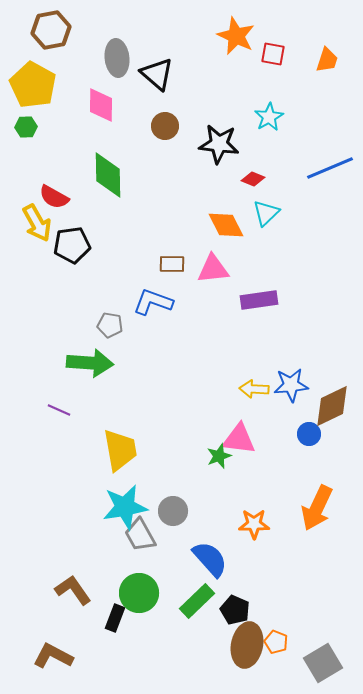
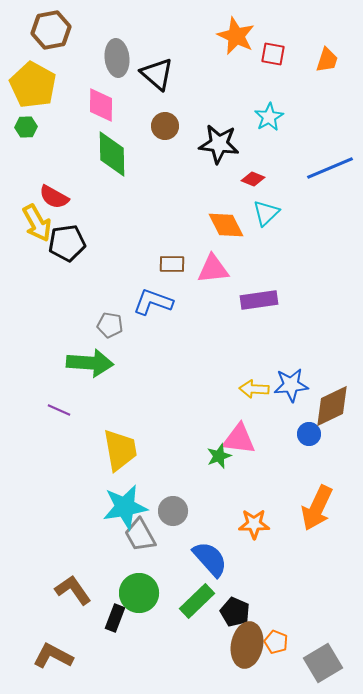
green diamond at (108, 175): moved 4 px right, 21 px up
black pentagon at (72, 245): moved 5 px left, 2 px up
black pentagon at (235, 610): moved 2 px down
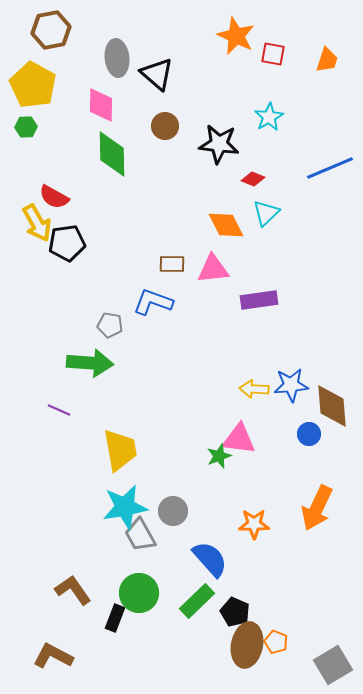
brown diamond at (332, 406): rotated 69 degrees counterclockwise
gray square at (323, 663): moved 10 px right, 2 px down
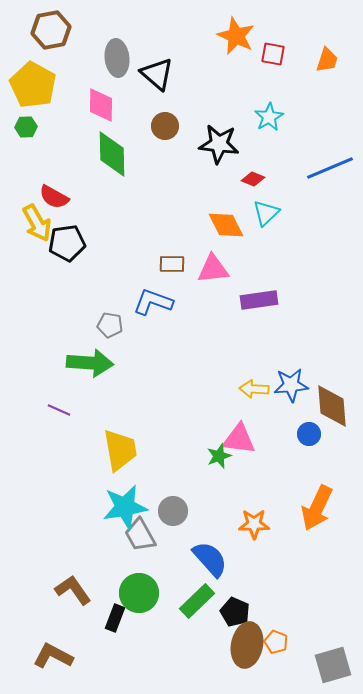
gray square at (333, 665): rotated 15 degrees clockwise
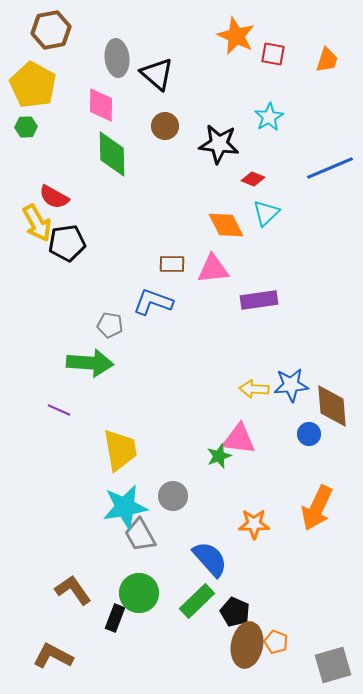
gray circle at (173, 511): moved 15 px up
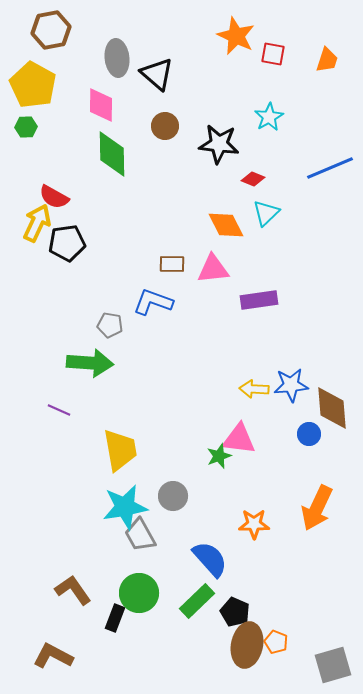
yellow arrow at (37, 223): rotated 126 degrees counterclockwise
brown diamond at (332, 406): moved 2 px down
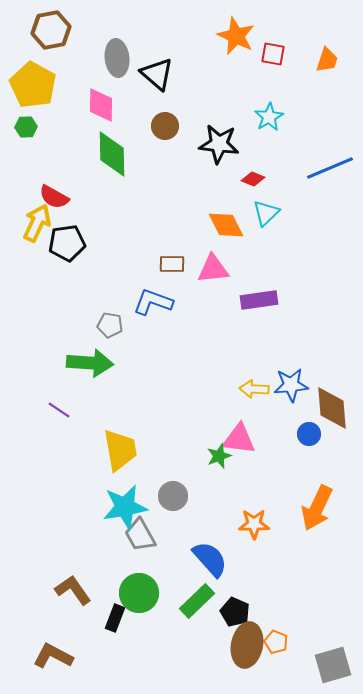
purple line at (59, 410): rotated 10 degrees clockwise
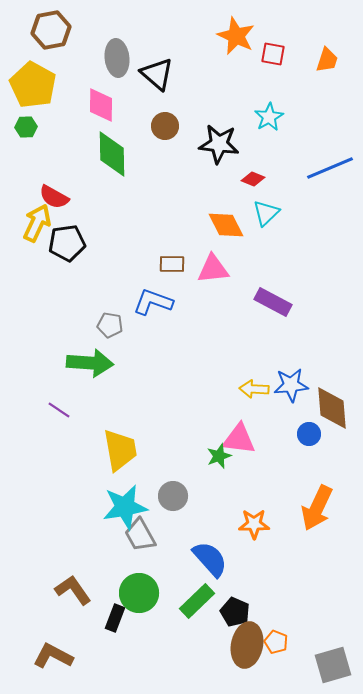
purple rectangle at (259, 300): moved 14 px right, 2 px down; rotated 36 degrees clockwise
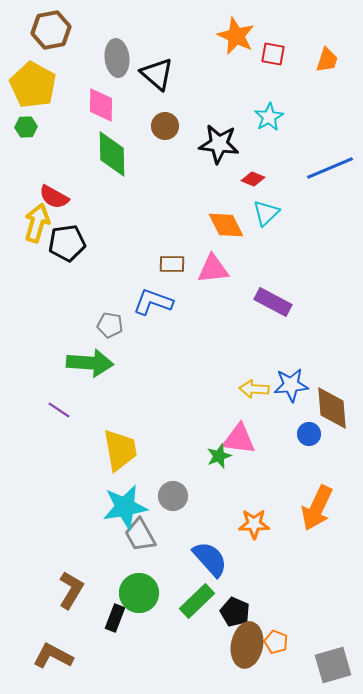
yellow arrow at (37, 223): rotated 9 degrees counterclockwise
brown L-shape at (73, 590): moved 2 px left; rotated 66 degrees clockwise
